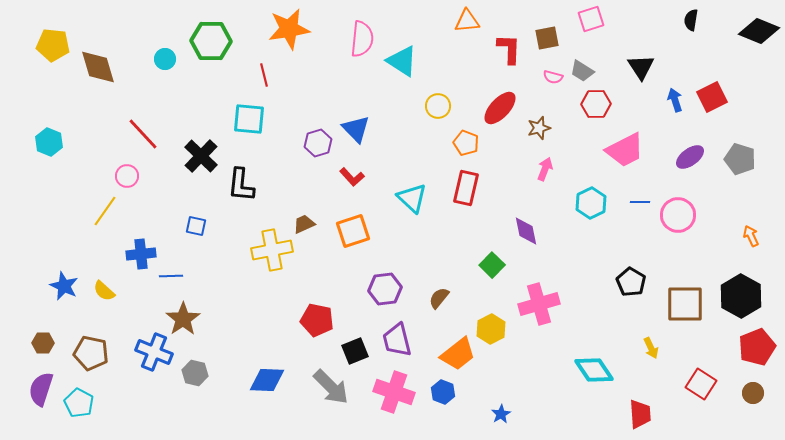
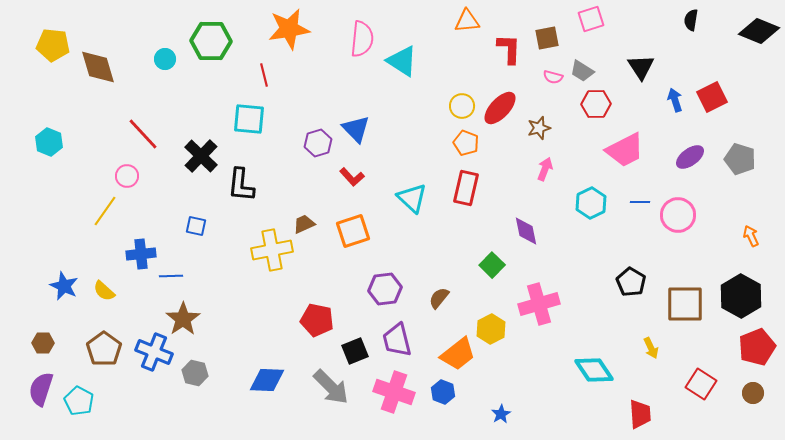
yellow circle at (438, 106): moved 24 px right
brown pentagon at (91, 353): moved 13 px right, 4 px up; rotated 24 degrees clockwise
cyan pentagon at (79, 403): moved 2 px up
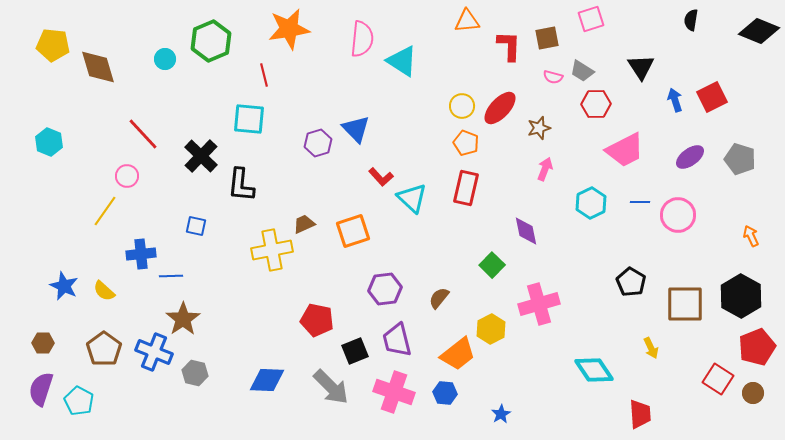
green hexagon at (211, 41): rotated 24 degrees counterclockwise
red L-shape at (509, 49): moved 3 px up
red L-shape at (352, 177): moved 29 px right
red square at (701, 384): moved 17 px right, 5 px up
blue hexagon at (443, 392): moved 2 px right, 1 px down; rotated 15 degrees counterclockwise
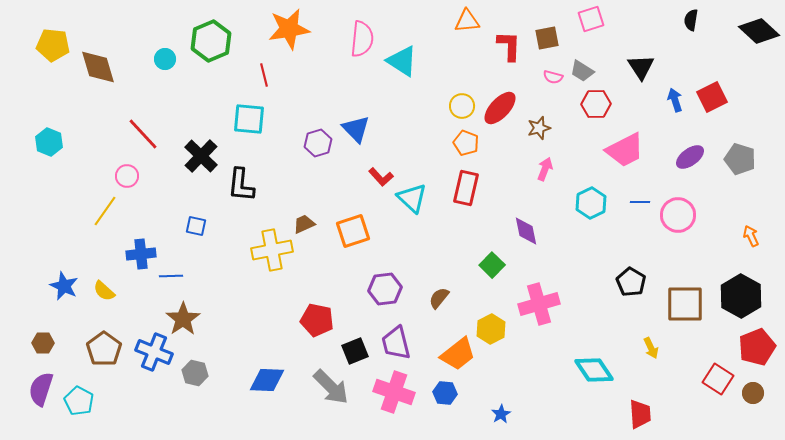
black diamond at (759, 31): rotated 21 degrees clockwise
purple trapezoid at (397, 340): moved 1 px left, 3 px down
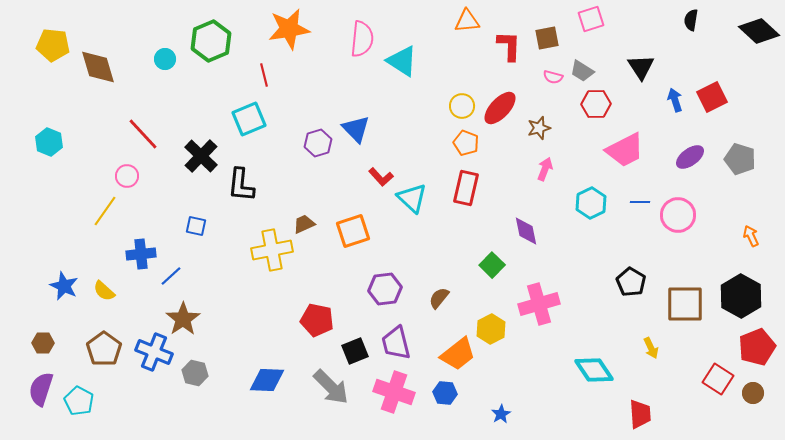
cyan square at (249, 119): rotated 28 degrees counterclockwise
blue line at (171, 276): rotated 40 degrees counterclockwise
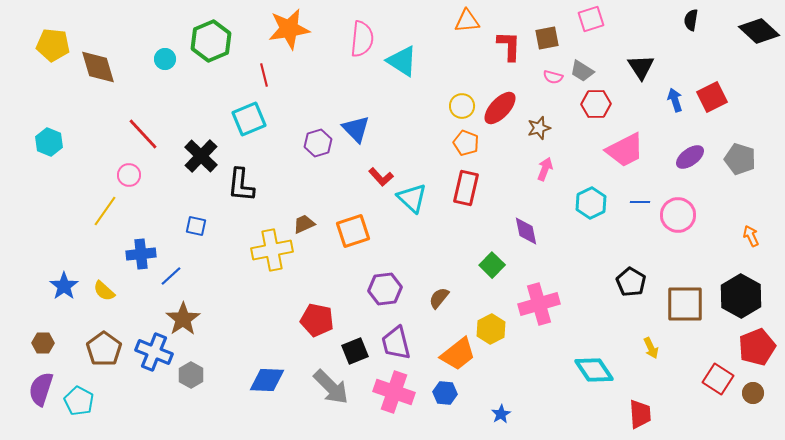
pink circle at (127, 176): moved 2 px right, 1 px up
blue star at (64, 286): rotated 12 degrees clockwise
gray hexagon at (195, 373): moved 4 px left, 2 px down; rotated 15 degrees clockwise
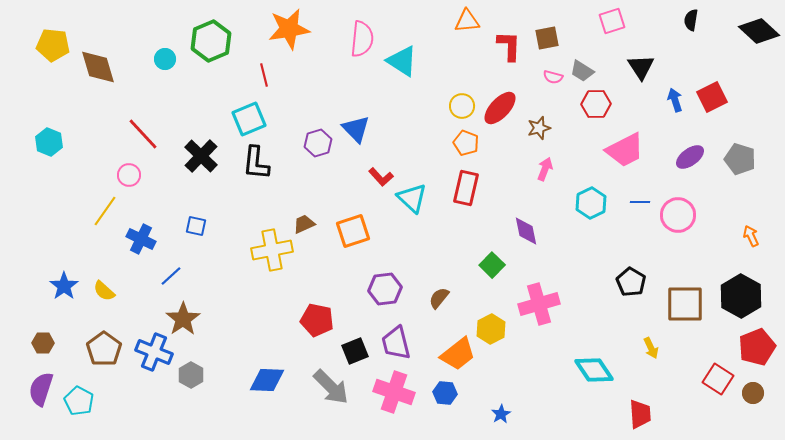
pink square at (591, 19): moved 21 px right, 2 px down
black L-shape at (241, 185): moved 15 px right, 22 px up
blue cross at (141, 254): moved 15 px up; rotated 32 degrees clockwise
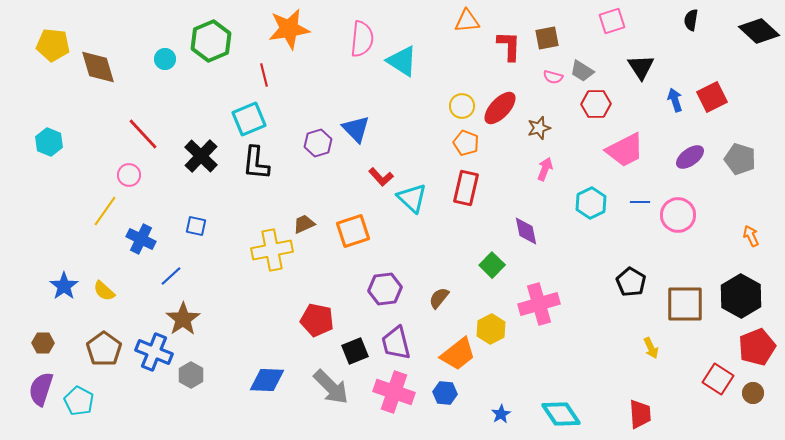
cyan diamond at (594, 370): moved 33 px left, 44 px down
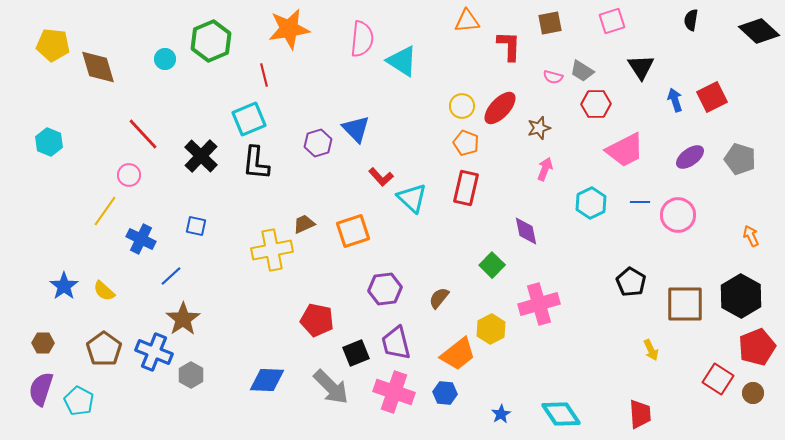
brown square at (547, 38): moved 3 px right, 15 px up
yellow arrow at (651, 348): moved 2 px down
black square at (355, 351): moved 1 px right, 2 px down
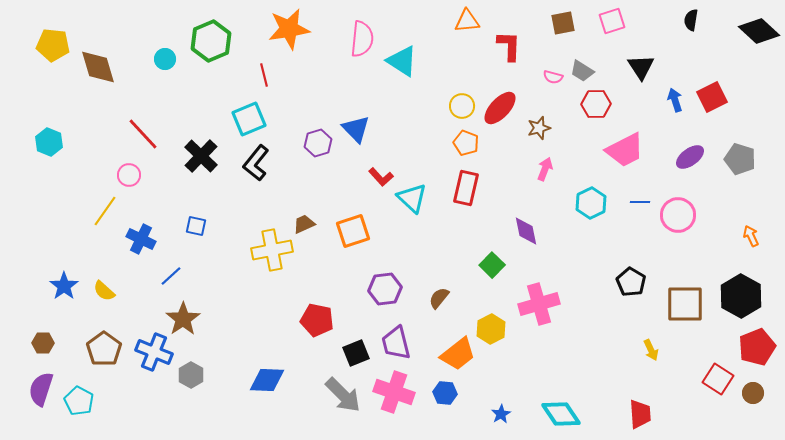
brown square at (550, 23): moved 13 px right
black L-shape at (256, 163): rotated 33 degrees clockwise
gray arrow at (331, 387): moved 12 px right, 8 px down
